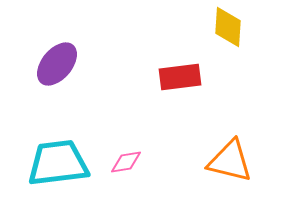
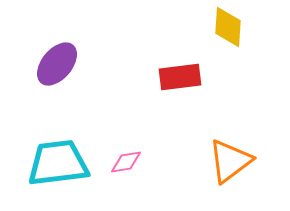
orange triangle: rotated 51 degrees counterclockwise
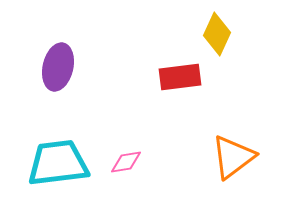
yellow diamond: moved 11 px left, 7 px down; rotated 21 degrees clockwise
purple ellipse: moved 1 px right, 3 px down; rotated 27 degrees counterclockwise
orange triangle: moved 3 px right, 4 px up
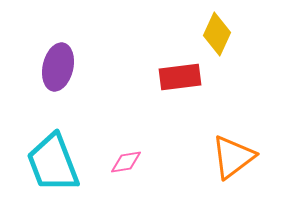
cyan trapezoid: moved 5 px left; rotated 104 degrees counterclockwise
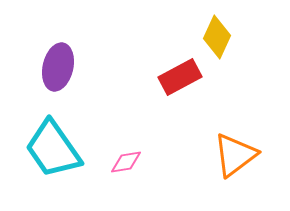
yellow diamond: moved 3 px down
red rectangle: rotated 21 degrees counterclockwise
orange triangle: moved 2 px right, 2 px up
cyan trapezoid: moved 14 px up; rotated 14 degrees counterclockwise
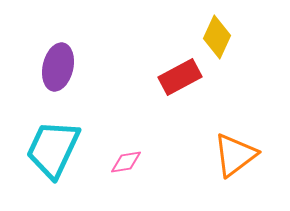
cyan trapezoid: rotated 60 degrees clockwise
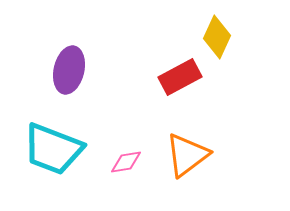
purple ellipse: moved 11 px right, 3 px down
cyan trapezoid: rotated 94 degrees counterclockwise
orange triangle: moved 48 px left
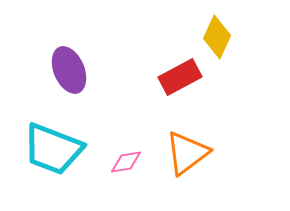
purple ellipse: rotated 36 degrees counterclockwise
orange triangle: moved 2 px up
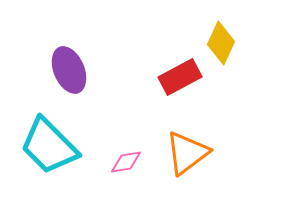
yellow diamond: moved 4 px right, 6 px down
cyan trapezoid: moved 4 px left, 3 px up; rotated 24 degrees clockwise
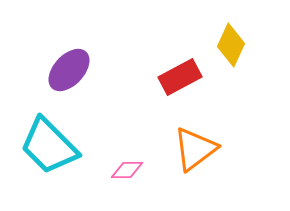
yellow diamond: moved 10 px right, 2 px down
purple ellipse: rotated 66 degrees clockwise
orange triangle: moved 8 px right, 4 px up
pink diamond: moved 1 px right, 8 px down; rotated 8 degrees clockwise
